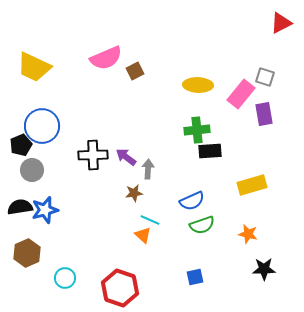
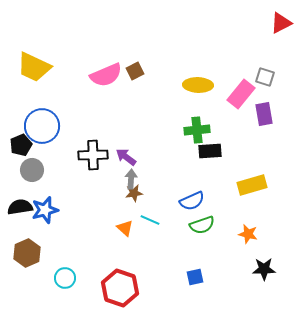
pink semicircle: moved 17 px down
gray arrow: moved 17 px left, 10 px down
orange triangle: moved 18 px left, 7 px up
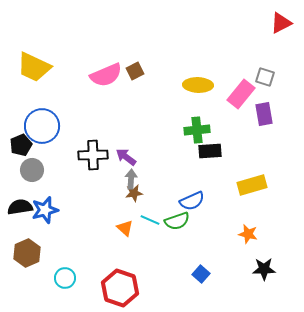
green semicircle: moved 25 px left, 4 px up
blue square: moved 6 px right, 3 px up; rotated 36 degrees counterclockwise
